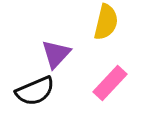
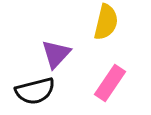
pink rectangle: rotated 9 degrees counterclockwise
black semicircle: rotated 9 degrees clockwise
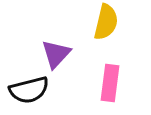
pink rectangle: rotated 27 degrees counterclockwise
black semicircle: moved 6 px left, 1 px up
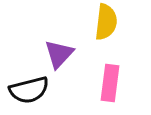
yellow semicircle: rotated 6 degrees counterclockwise
purple triangle: moved 3 px right
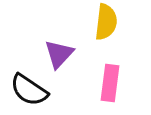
black semicircle: rotated 48 degrees clockwise
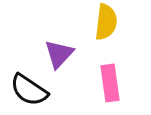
pink rectangle: rotated 15 degrees counterclockwise
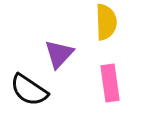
yellow semicircle: rotated 9 degrees counterclockwise
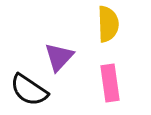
yellow semicircle: moved 2 px right, 2 px down
purple triangle: moved 3 px down
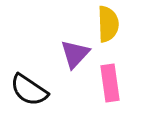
purple triangle: moved 16 px right, 3 px up
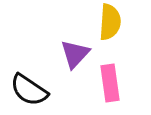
yellow semicircle: moved 2 px right, 2 px up; rotated 6 degrees clockwise
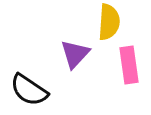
yellow semicircle: moved 1 px left
pink rectangle: moved 19 px right, 18 px up
